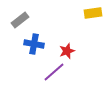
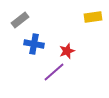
yellow rectangle: moved 4 px down
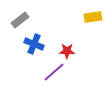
blue cross: rotated 12 degrees clockwise
red star: rotated 21 degrees clockwise
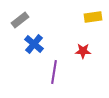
blue cross: rotated 18 degrees clockwise
red star: moved 16 px right
purple line: rotated 40 degrees counterclockwise
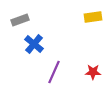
gray rectangle: rotated 18 degrees clockwise
red star: moved 10 px right, 21 px down
purple line: rotated 15 degrees clockwise
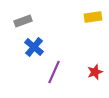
gray rectangle: moved 3 px right, 1 px down
blue cross: moved 3 px down
red star: moved 2 px right; rotated 21 degrees counterclockwise
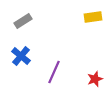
gray rectangle: rotated 12 degrees counterclockwise
blue cross: moved 13 px left, 9 px down
red star: moved 7 px down
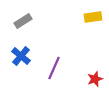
purple line: moved 4 px up
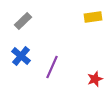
gray rectangle: rotated 12 degrees counterclockwise
purple line: moved 2 px left, 1 px up
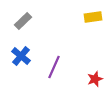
purple line: moved 2 px right
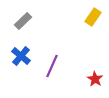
yellow rectangle: rotated 48 degrees counterclockwise
purple line: moved 2 px left, 1 px up
red star: rotated 21 degrees counterclockwise
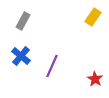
gray rectangle: rotated 18 degrees counterclockwise
